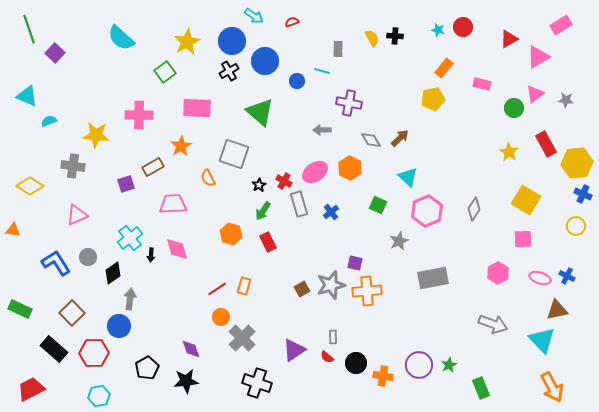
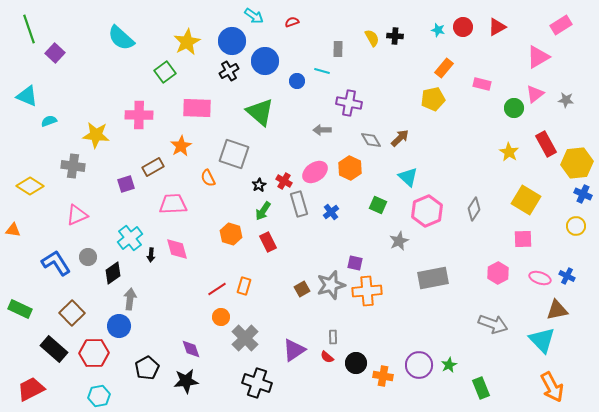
red triangle at (509, 39): moved 12 px left, 12 px up
gray cross at (242, 338): moved 3 px right
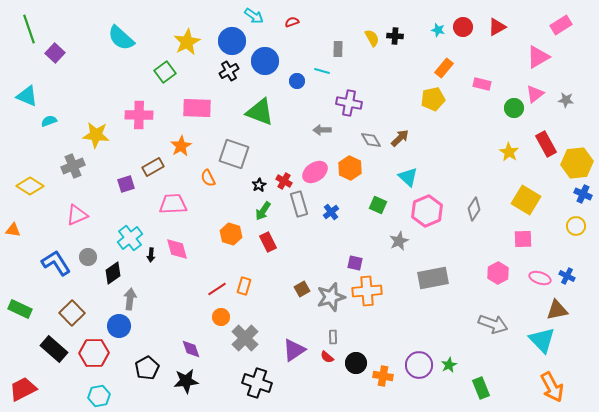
green triangle at (260, 112): rotated 20 degrees counterclockwise
gray cross at (73, 166): rotated 30 degrees counterclockwise
gray star at (331, 285): moved 12 px down
red trapezoid at (31, 389): moved 8 px left
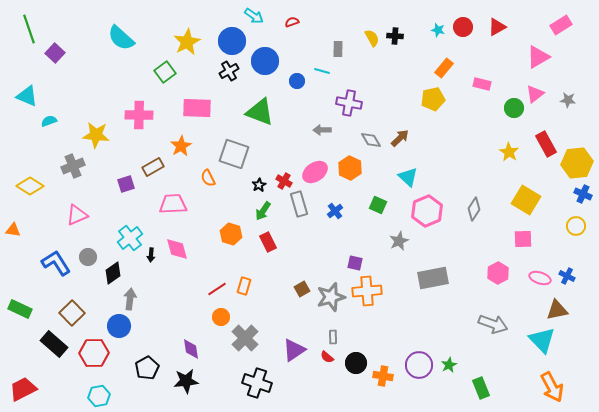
gray star at (566, 100): moved 2 px right
blue cross at (331, 212): moved 4 px right, 1 px up
black rectangle at (54, 349): moved 5 px up
purple diamond at (191, 349): rotated 10 degrees clockwise
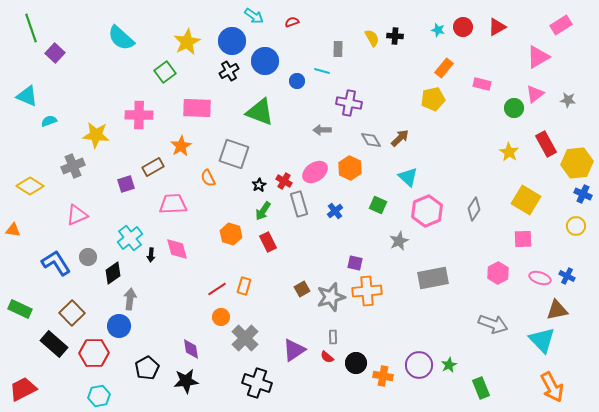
green line at (29, 29): moved 2 px right, 1 px up
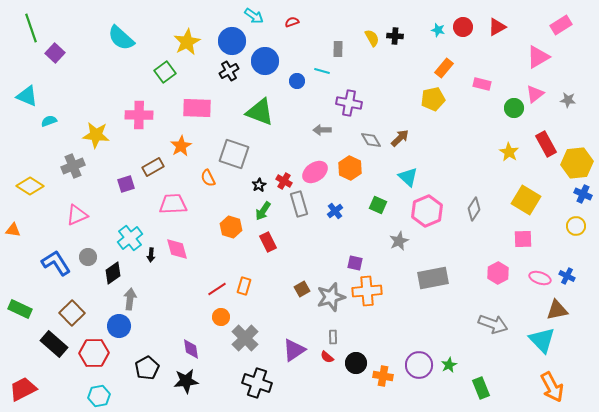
orange hexagon at (231, 234): moved 7 px up
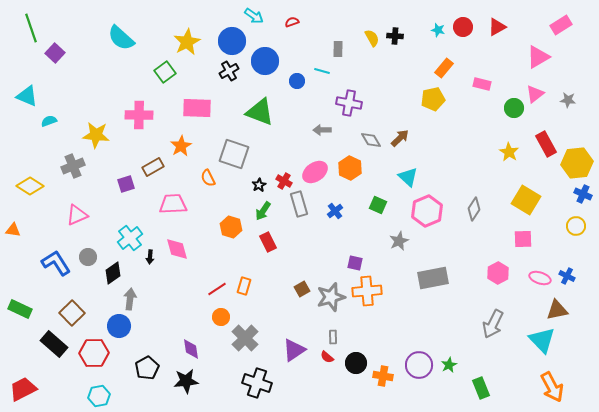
black arrow at (151, 255): moved 1 px left, 2 px down
gray arrow at (493, 324): rotated 96 degrees clockwise
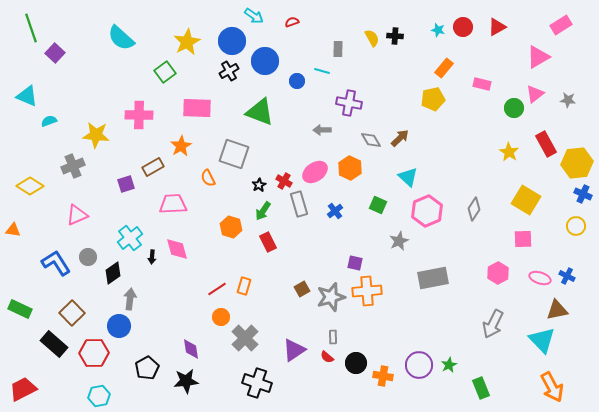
black arrow at (150, 257): moved 2 px right
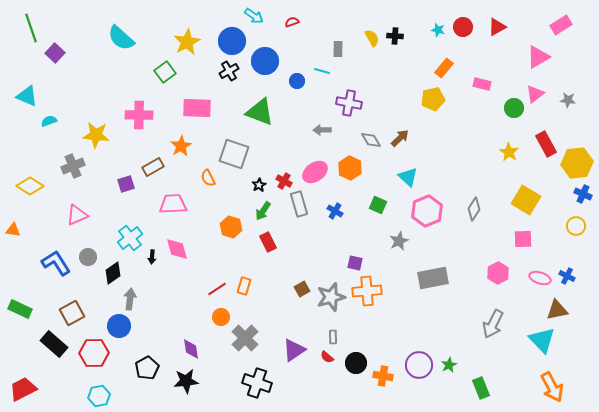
blue cross at (335, 211): rotated 21 degrees counterclockwise
brown square at (72, 313): rotated 15 degrees clockwise
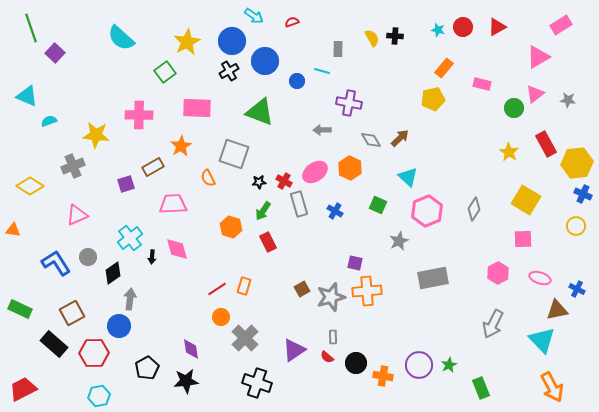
black star at (259, 185): moved 3 px up; rotated 24 degrees clockwise
blue cross at (567, 276): moved 10 px right, 13 px down
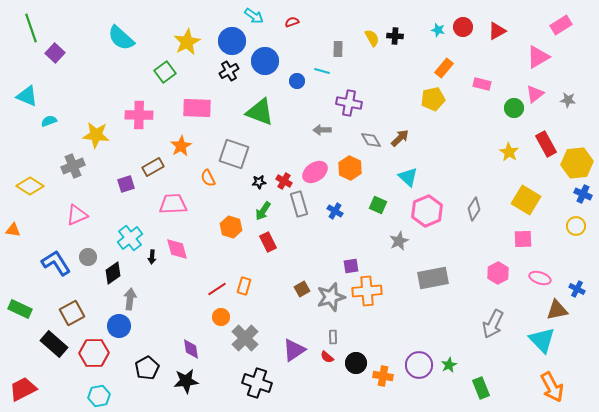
red triangle at (497, 27): moved 4 px down
purple square at (355, 263): moved 4 px left, 3 px down; rotated 21 degrees counterclockwise
